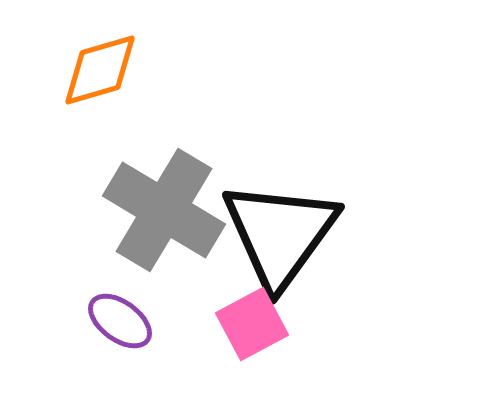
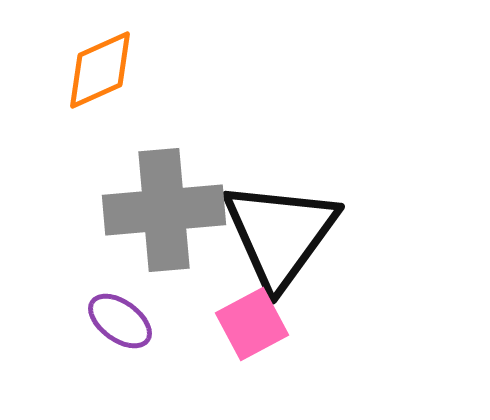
orange diamond: rotated 8 degrees counterclockwise
gray cross: rotated 36 degrees counterclockwise
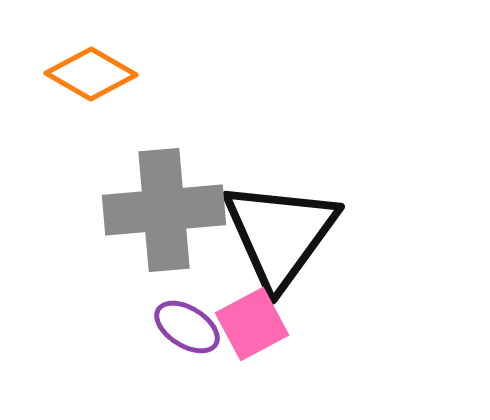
orange diamond: moved 9 px left, 4 px down; rotated 54 degrees clockwise
purple ellipse: moved 67 px right, 6 px down; rotated 4 degrees counterclockwise
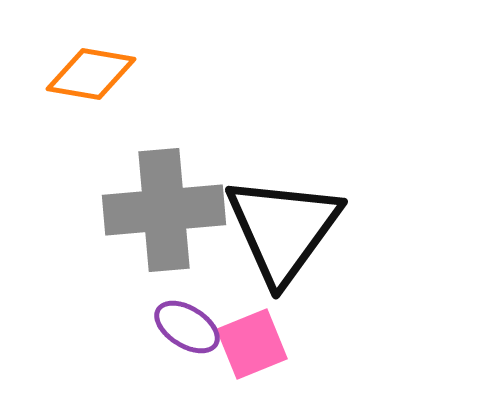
orange diamond: rotated 20 degrees counterclockwise
black triangle: moved 3 px right, 5 px up
pink square: moved 20 px down; rotated 6 degrees clockwise
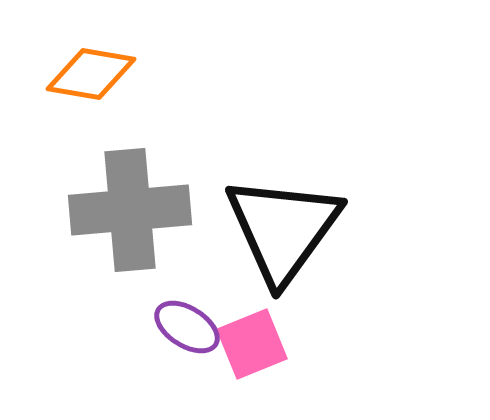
gray cross: moved 34 px left
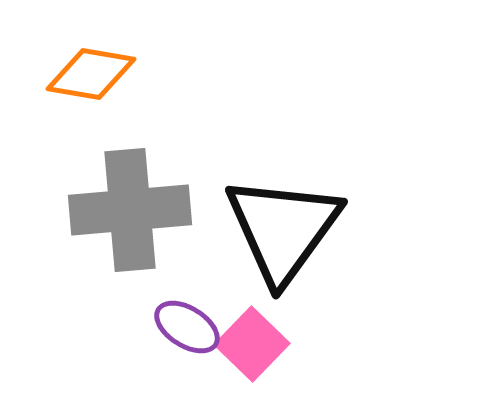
pink square: rotated 24 degrees counterclockwise
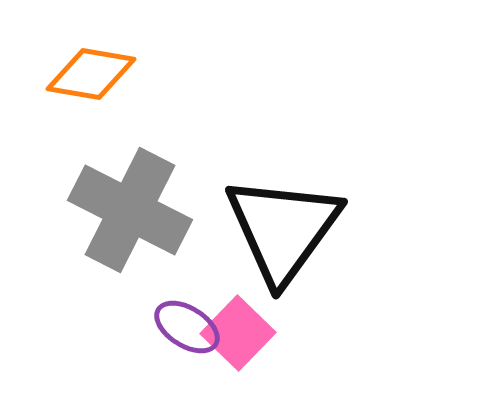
gray cross: rotated 32 degrees clockwise
pink square: moved 14 px left, 11 px up
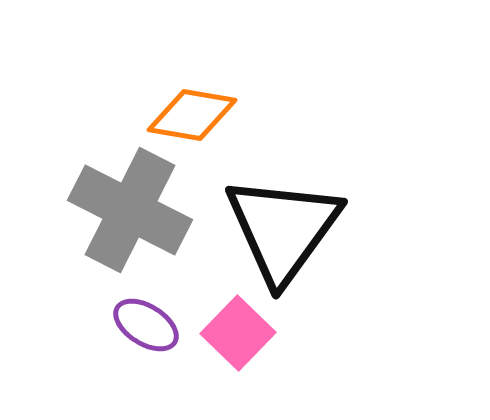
orange diamond: moved 101 px right, 41 px down
purple ellipse: moved 41 px left, 2 px up
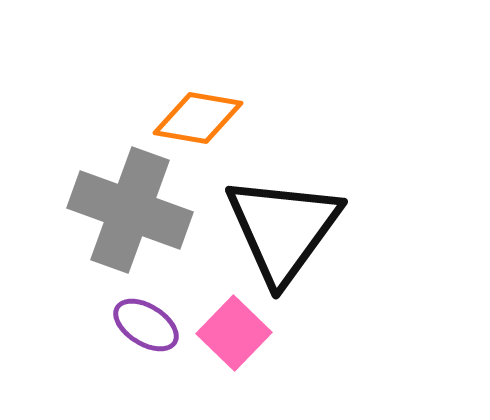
orange diamond: moved 6 px right, 3 px down
gray cross: rotated 7 degrees counterclockwise
pink square: moved 4 px left
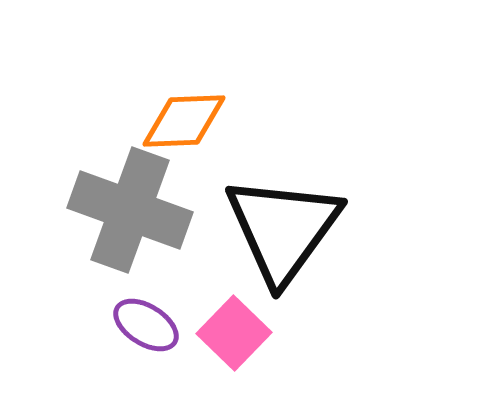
orange diamond: moved 14 px left, 3 px down; rotated 12 degrees counterclockwise
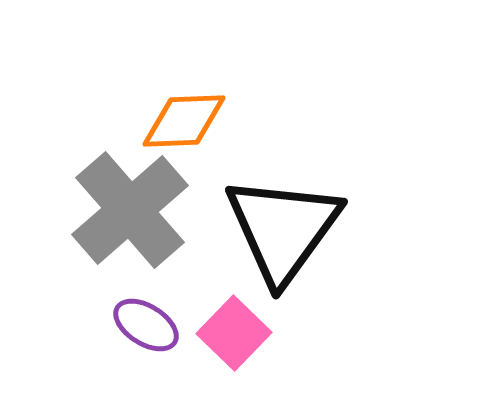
gray cross: rotated 29 degrees clockwise
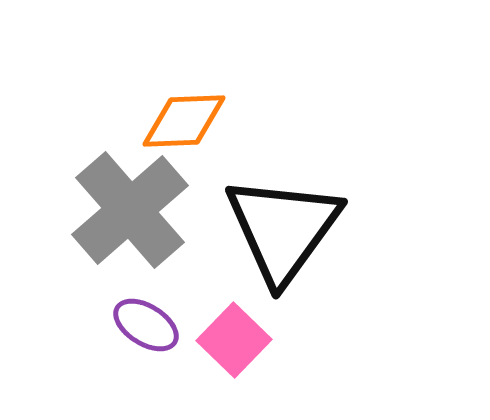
pink square: moved 7 px down
